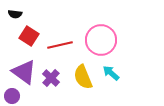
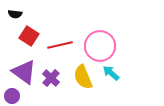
pink circle: moved 1 px left, 6 px down
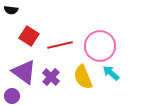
black semicircle: moved 4 px left, 4 px up
purple cross: moved 1 px up
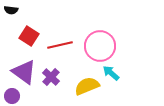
yellow semicircle: moved 4 px right, 9 px down; rotated 90 degrees clockwise
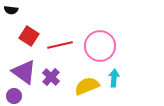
cyan arrow: moved 3 px right, 5 px down; rotated 54 degrees clockwise
purple circle: moved 2 px right
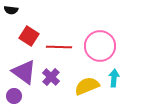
red line: moved 1 px left, 2 px down; rotated 15 degrees clockwise
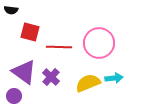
red square: moved 1 px right, 4 px up; rotated 18 degrees counterclockwise
pink circle: moved 1 px left, 3 px up
cyan arrow: rotated 78 degrees clockwise
yellow semicircle: moved 1 px right, 3 px up
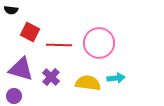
red square: rotated 12 degrees clockwise
red line: moved 2 px up
purple triangle: moved 3 px left, 3 px up; rotated 20 degrees counterclockwise
cyan arrow: moved 2 px right
yellow semicircle: rotated 30 degrees clockwise
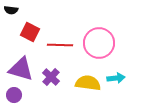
red line: moved 1 px right
purple circle: moved 1 px up
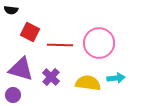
purple circle: moved 1 px left
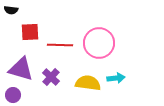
red square: rotated 30 degrees counterclockwise
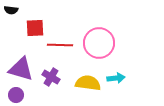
red square: moved 5 px right, 4 px up
purple cross: rotated 12 degrees counterclockwise
purple circle: moved 3 px right
